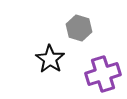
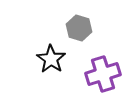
black star: moved 1 px right
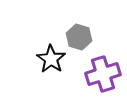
gray hexagon: moved 9 px down
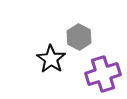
gray hexagon: rotated 10 degrees clockwise
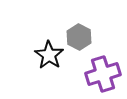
black star: moved 2 px left, 4 px up
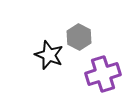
black star: rotated 12 degrees counterclockwise
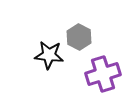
black star: rotated 16 degrees counterclockwise
